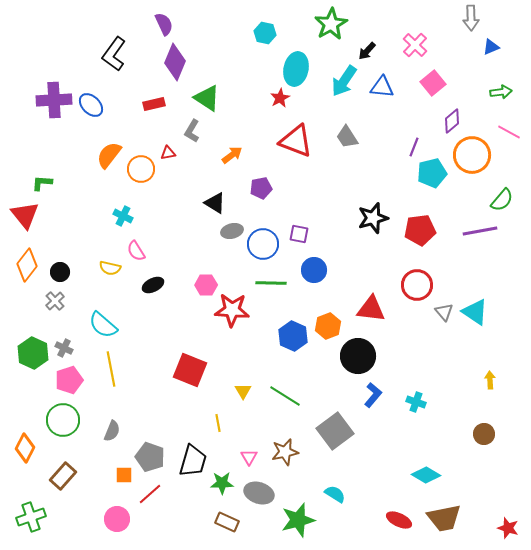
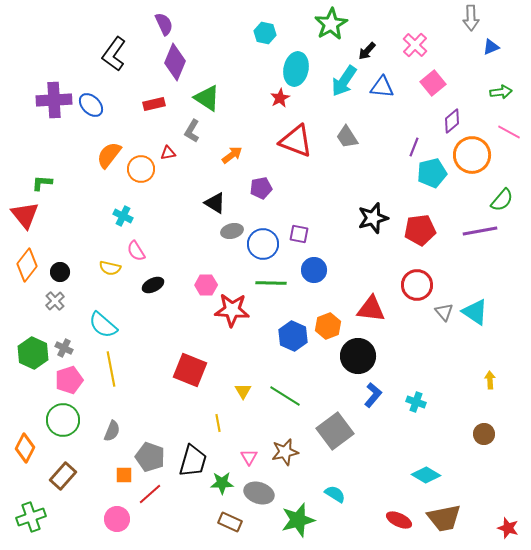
brown rectangle at (227, 522): moved 3 px right
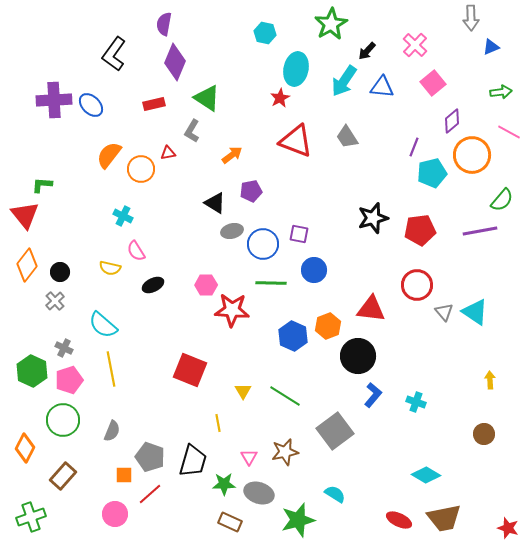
purple semicircle at (164, 24): rotated 145 degrees counterclockwise
green L-shape at (42, 183): moved 2 px down
purple pentagon at (261, 188): moved 10 px left, 3 px down
green hexagon at (33, 353): moved 1 px left, 18 px down
green star at (222, 483): moved 2 px right, 1 px down
pink circle at (117, 519): moved 2 px left, 5 px up
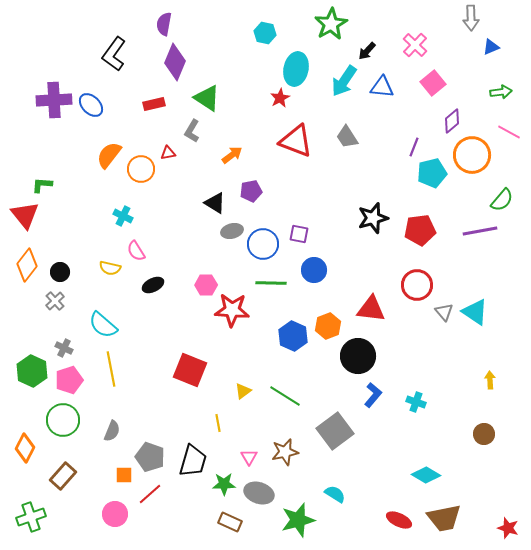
yellow triangle at (243, 391): rotated 24 degrees clockwise
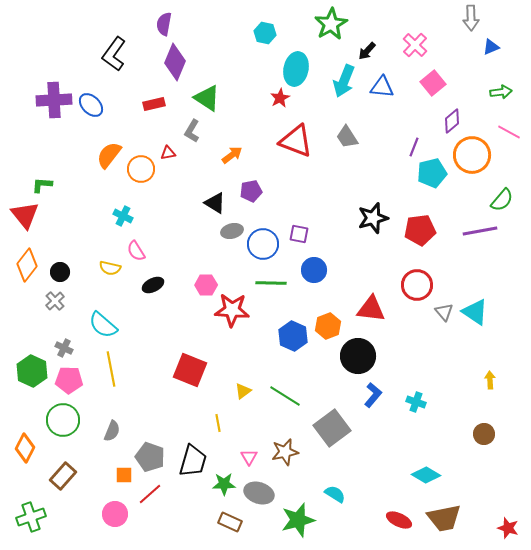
cyan arrow at (344, 81): rotated 12 degrees counterclockwise
pink pentagon at (69, 380): rotated 20 degrees clockwise
gray square at (335, 431): moved 3 px left, 3 px up
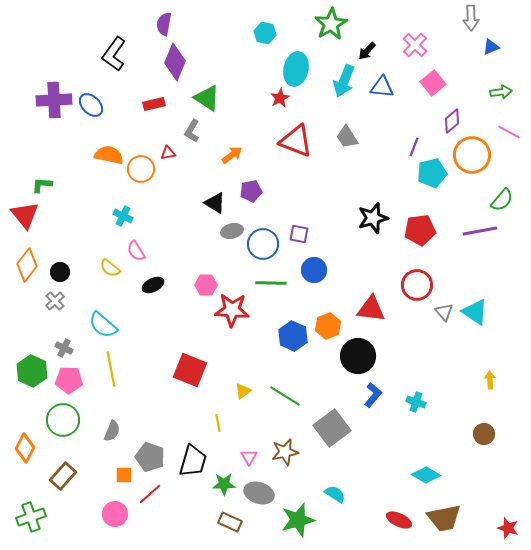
orange semicircle at (109, 155): rotated 64 degrees clockwise
yellow semicircle at (110, 268): rotated 25 degrees clockwise
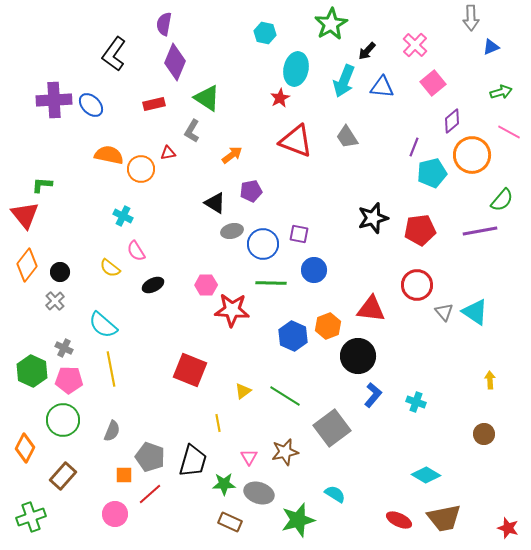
green arrow at (501, 92): rotated 10 degrees counterclockwise
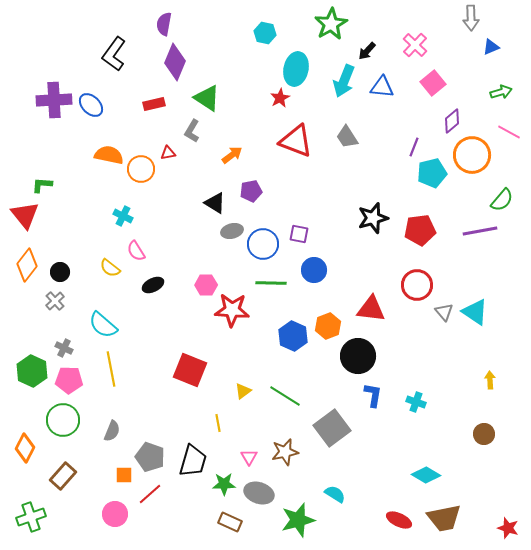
blue L-shape at (373, 395): rotated 30 degrees counterclockwise
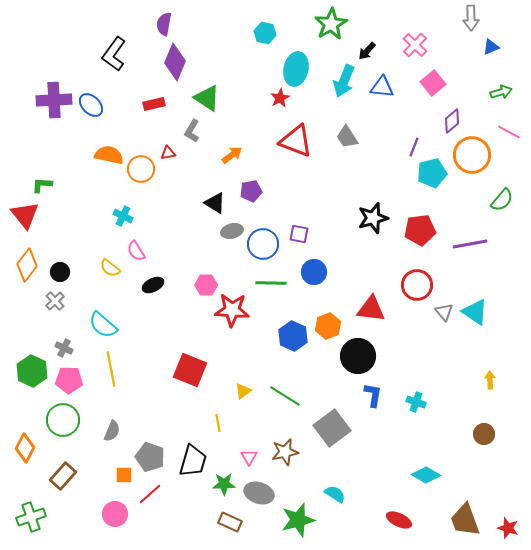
purple line at (480, 231): moved 10 px left, 13 px down
blue circle at (314, 270): moved 2 px down
brown trapezoid at (444, 518): moved 21 px right, 2 px down; rotated 81 degrees clockwise
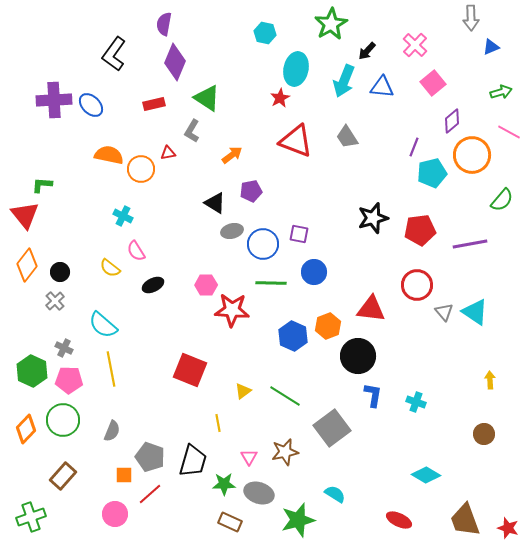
orange diamond at (25, 448): moved 1 px right, 19 px up; rotated 16 degrees clockwise
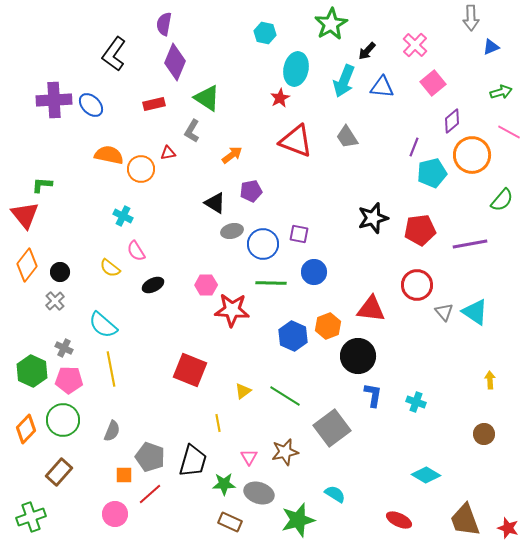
brown rectangle at (63, 476): moved 4 px left, 4 px up
